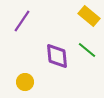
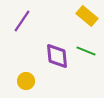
yellow rectangle: moved 2 px left
green line: moved 1 px left, 1 px down; rotated 18 degrees counterclockwise
yellow circle: moved 1 px right, 1 px up
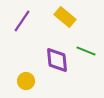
yellow rectangle: moved 22 px left, 1 px down
purple diamond: moved 4 px down
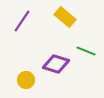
purple diamond: moved 1 px left, 4 px down; rotated 68 degrees counterclockwise
yellow circle: moved 1 px up
